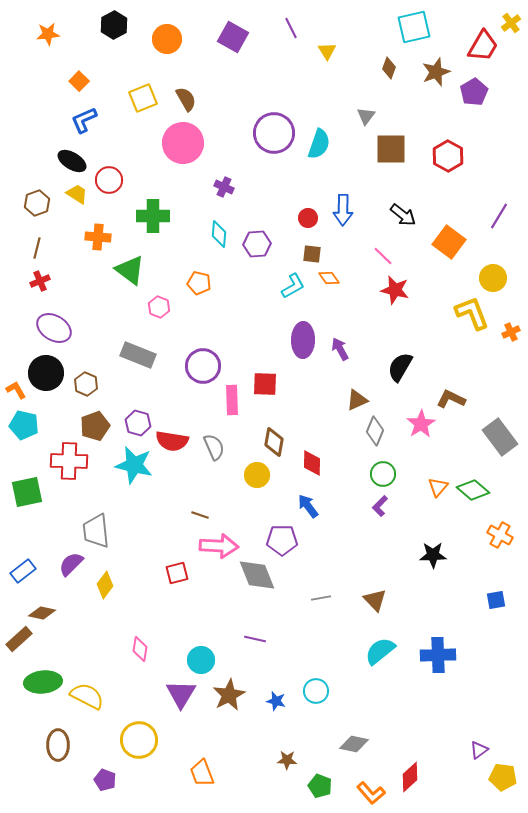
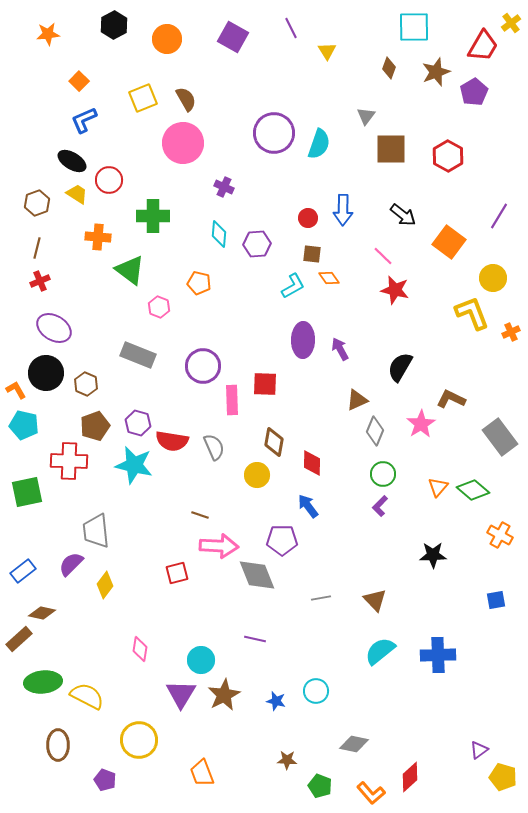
cyan square at (414, 27): rotated 12 degrees clockwise
brown star at (229, 695): moved 5 px left
yellow pentagon at (503, 777): rotated 8 degrees clockwise
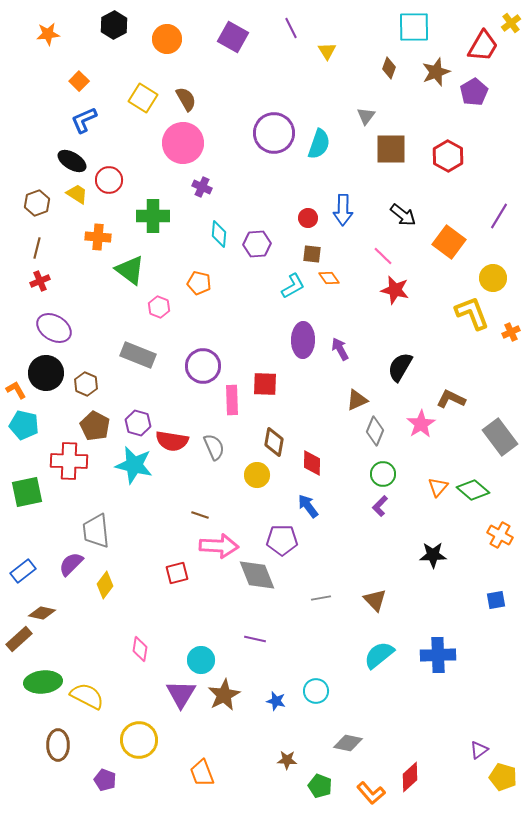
yellow square at (143, 98): rotated 36 degrees counterclockwise
purple cross at (224, 187): moved 22 px left
brown pentagon at (95, 426): rotated 24 degrees counterclockwise
cyan semicircle at (380, 651): moved 1 px left, 4 px down
gray diamond at (354, 744): moved 6 px left, 1 px up
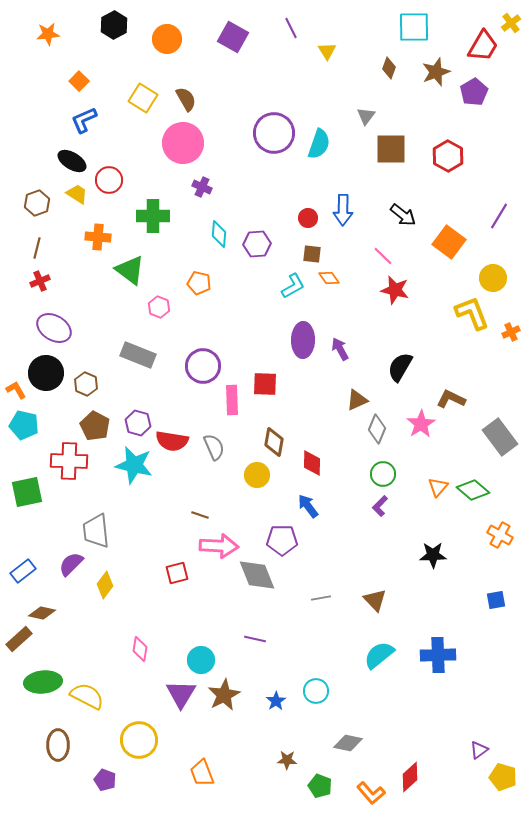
gray diamond at (375, 431): moved 2 px right, 2 px up
blue star at (276, 701): rotated 24 degrees clockwise
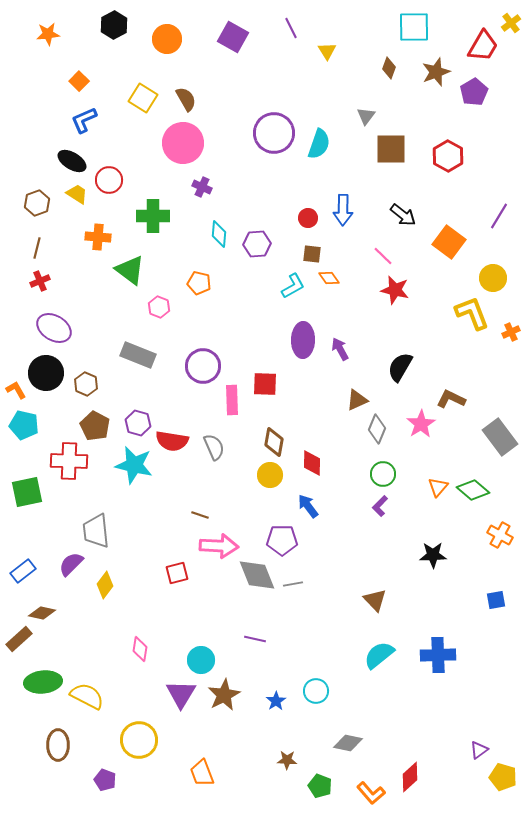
yellow circle at (257, 475): moved 13 px right
gray line at (321, 598): moved 28 px left, 14 px up
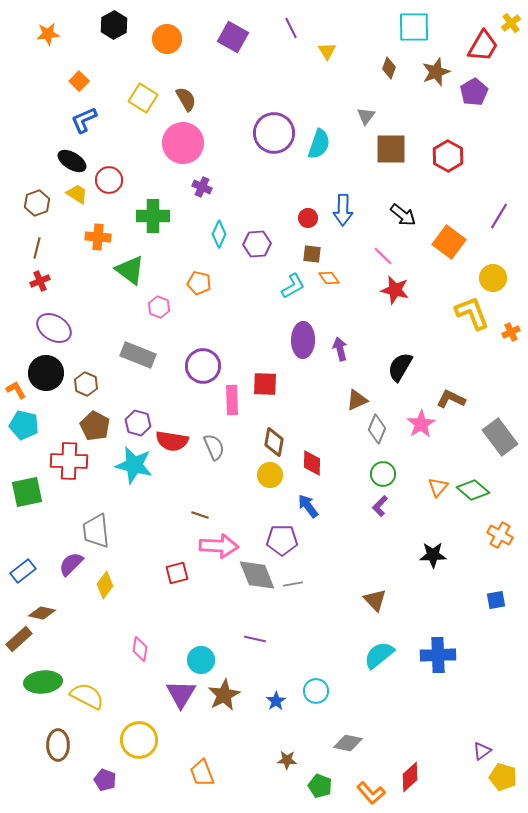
cyan diamond at (219, 234): rotated 20 degrees clockwise
purple arrow at (340, 349): rotated 15 degrees clockwise
purple triangle at (479, 750): moved 3 px right, 1 px down
